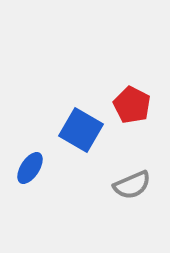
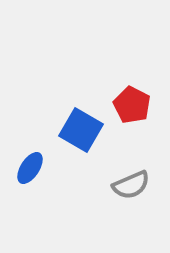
gray semicircle: moved 1 px left
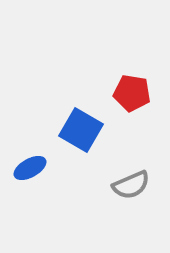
red pentagon: moved 12 px up; rotated 18 degrees counterclockwise
blue ellipse: rotated 28 degrees clockwise
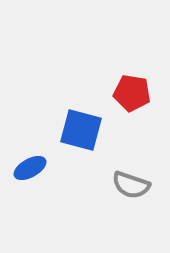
blue square: rotated 15 degrees counterclockwise
gray semicircle: rotated 42 degrees clockwise
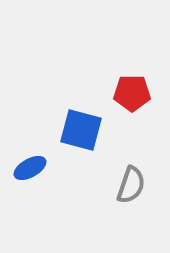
red pentagon: rotated 9 degrees counterclockwise
gray semicircle: rotated 90 degrees counterclockwise
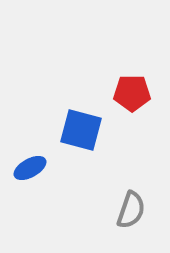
gray semicircle: moved 25 px down
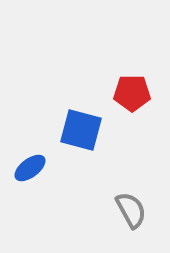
blue ellipse: rotated 8 degrees counterclockwise
gray semicircle: rotated 48 degrees counterclockwise
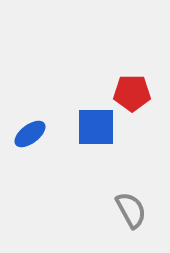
blue square: moved 15 px right, 3 px up; rotated 15 degrees counterclockwise
blue ellipse: moved 34 px up
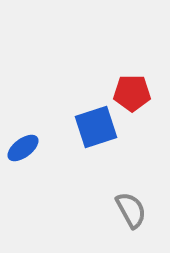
blue square: rotated 18 degrees counterclockwise
blue ellipse: moved 7 px left, 14 px down
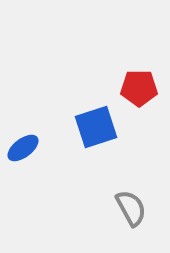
red pentagon: moved 7 px right, 5 px up
gray semicircle: moved 2 px up
